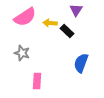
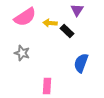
purple triangle: moved 1 px right
pink rectangle: moved 10 px right, 5 px down
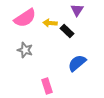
pink semicircle: moved 1 px down
gray star: moved 3 px right, 3 px up
blue semicircle: moved 4 px left; rotated 30 degrees clockwise
pink rectangle: rotated 21 degrees counterclockwise
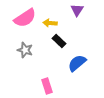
black rectangle: moved 8 px left, 10 px down
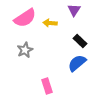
purple triangle: moved 3 px left
black rectangle: moved 21 px right
gray star: rotated 28 degrees clockwise
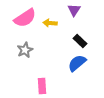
pink rectangle: moved 5 px left; rotated 14 degrees clockwise
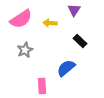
pink semicircle: moved 4 px left, 1 px down
blue semicircle: moved 11 px left, 5 px down
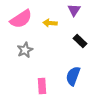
blue semicircle: moved 7 px right, 8 px down; rotated 30 degrees counterclockwise
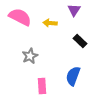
pink semicircle: moved 1 px left, 2 px up; rotated 120 degrees counterclockwise
gray star: moved 5 px right, 6 px down
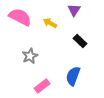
yellow arrow: rotated 24 degrees clockwise
pink rectangle: rotated 56 degrees clockwise
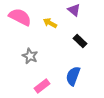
purple triangle: rotated 24 degrees counterclockwise
gray star: rotated 21 degrees counterclockwise
